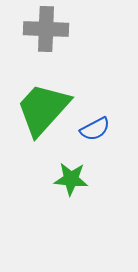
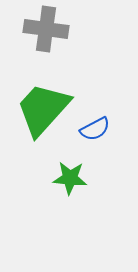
gray cross: rotated 6 degrees clockwise
green star: moved 1 px left, 1 px up
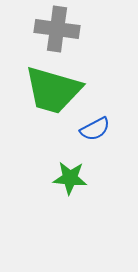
gray cross: moved 11 px right
green trapezoid: moved 10 px right, 19 px up; rotated 116 degrees counterclockwise
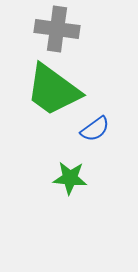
green trapezoid: rotated 20 degrees clockwise
blue semicircle: rotated 8 degrees counterclockwise
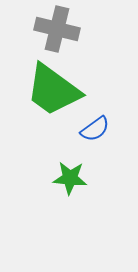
gray cross: rotated 6 degrees clockwise
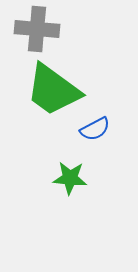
gray cross: moved 20 px left; rotated 9 degrees counterclockwise
blue semicircle: rotated 8 degrees clockwise
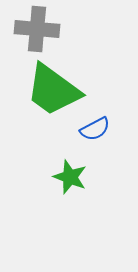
green star: moved 1 px up; rotated 16 degrees clockwise
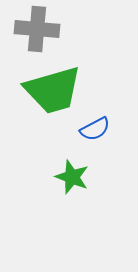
green trapezoid: rotated 52 degrees counterclockwise
green star: moved 2 px right
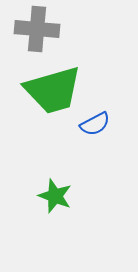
blue semicircle: moved 5 px up
green star: moved 17 px left, 19 px down
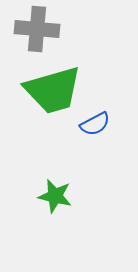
green star: rotated 8 degrees counterclockwise
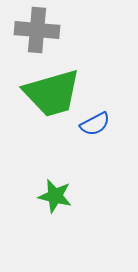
gray cross: moved 1 px down
green trapezoid: moved 1 px left, 3 px down
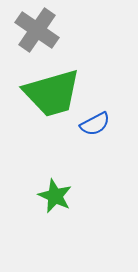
gray cross: rotated 30 degrees clockwise
green star: rotated 12 degrees clockwise
